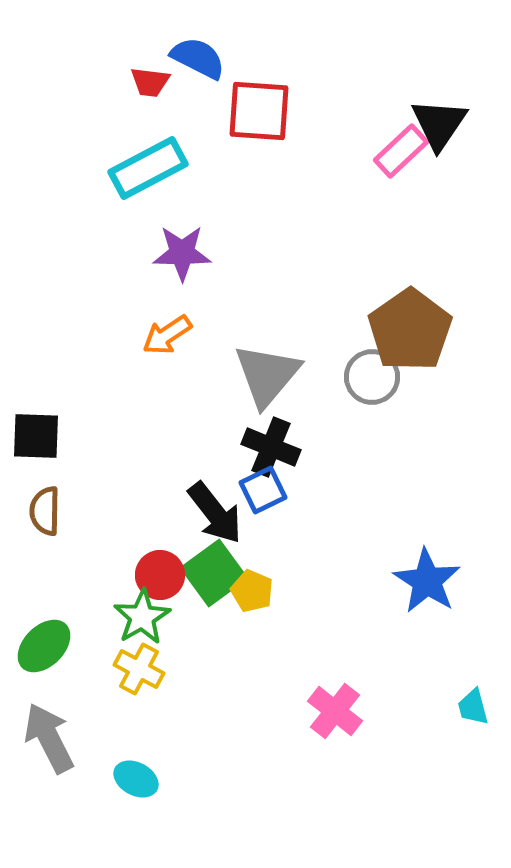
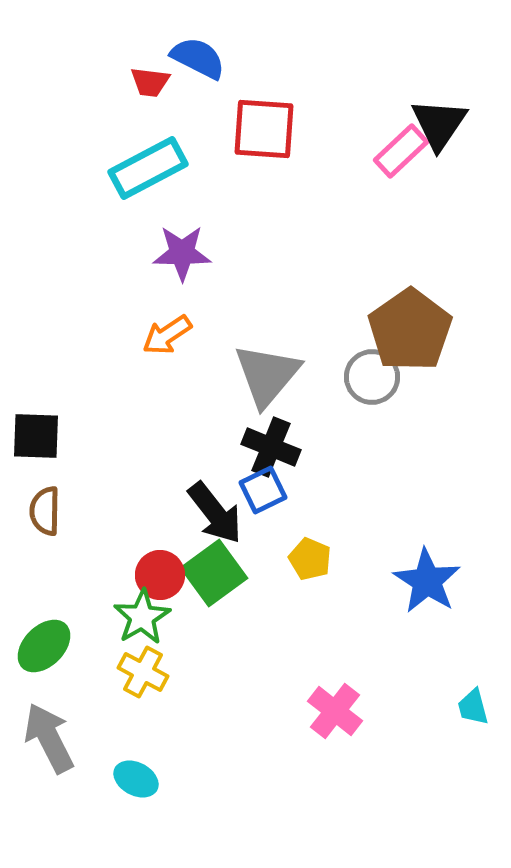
red square: moved 5 px right, 18 px down
yellow pentagon: moved 58 px right, 32 px up
yellow cross: moved 4 px right, 3 px down
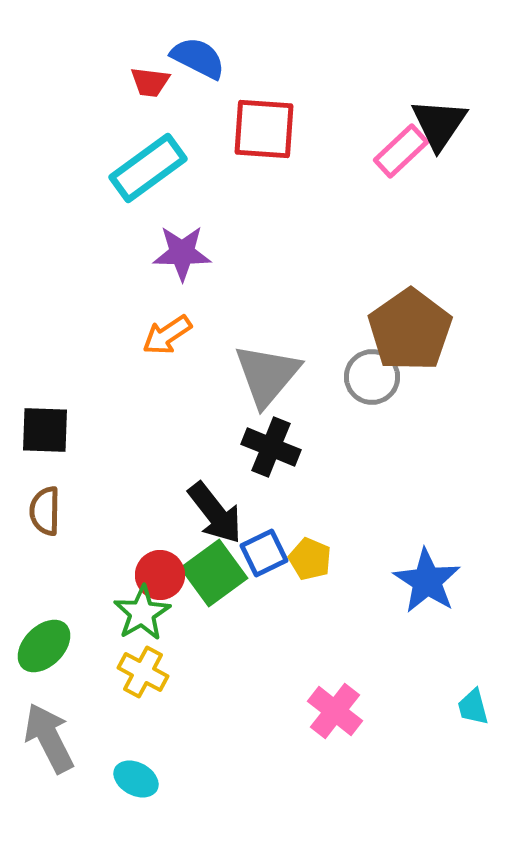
cyan rectangle: rotated 8 degrees counterclockwise
black square: moved 9 px right, 6 px up
blue square: moved 1 px right, 63 px down
green star: moved 4 px up
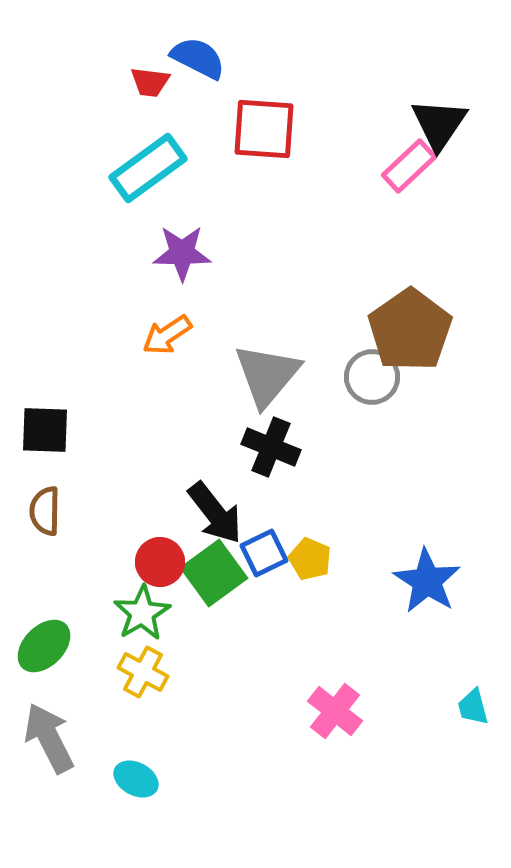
pink rectangle: moved 8 px right, 15 px down
red circle: moved 13 px up
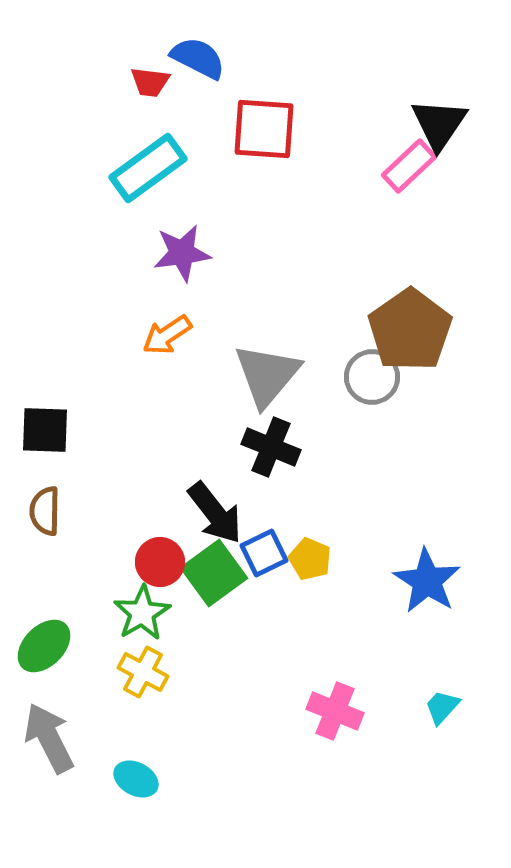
purple star: rotated 8 degrees counterclockwise
cyan trapezoid: moved 31 px left; rotated 57 degrees clockwise
pink cross: rotated 16 degrees counterclockwise
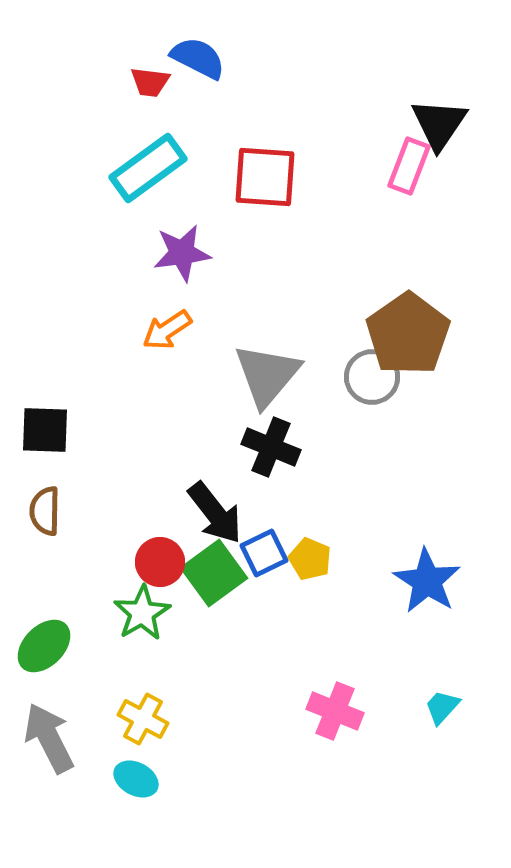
red square: moved 1 px right, 48 px down
pink rectangle: rotated 26 degrees counterclockwise
brown pentagon: moved 2 px left, 4 px down
orange arrow: moved 5 px up
yellow cross: moved 47 px down
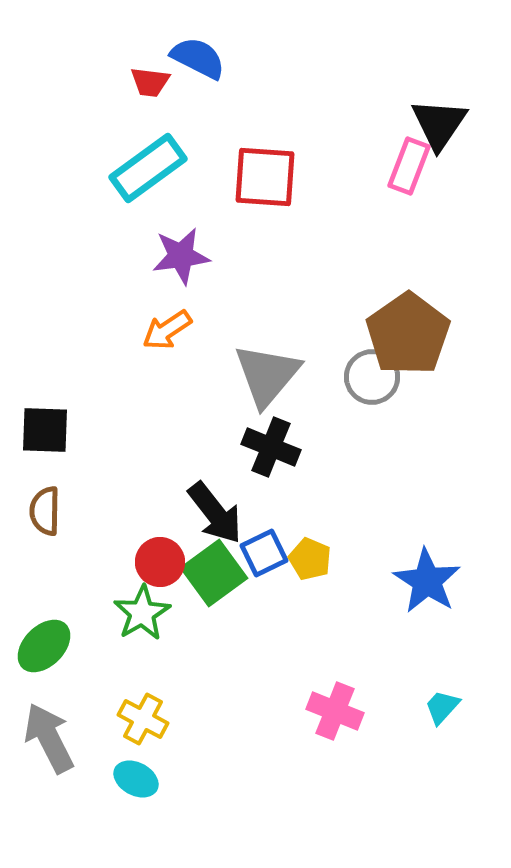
purple star: moved 1 px left, 3 px down
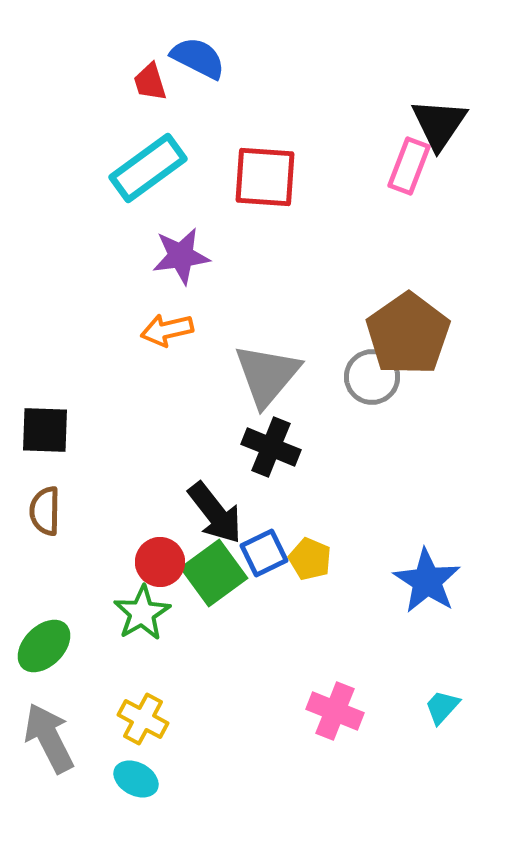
red trapezoid: rotated 66 degrees clockwise
orange arrow: rotated 21 degrees clockwise
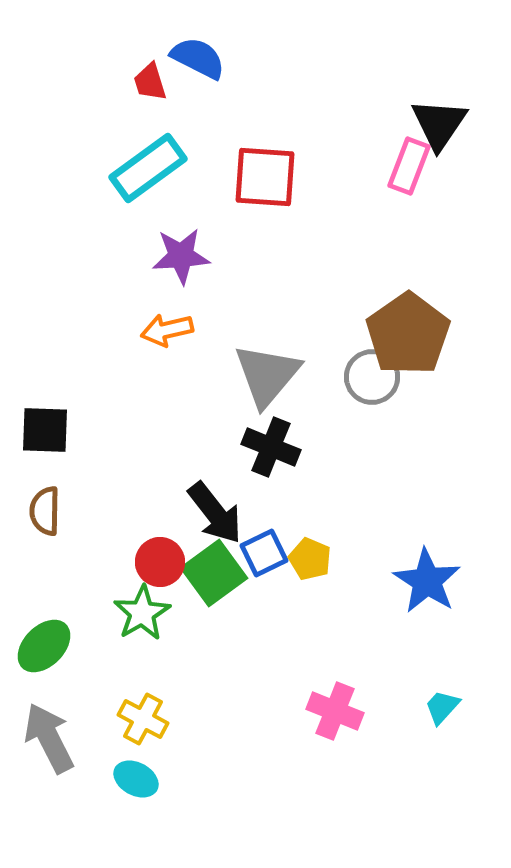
purple star: rotated 4 degrees clockwise
